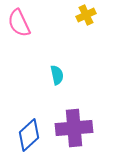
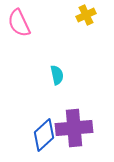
blue diamond: moved 15 px right
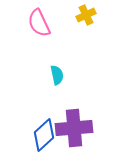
pink semicircle: moved 20 px right
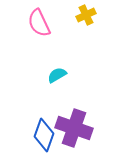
cyan semicircle: rotated 108 degrees counterclockwise
purple cross: rotated 24 degrees clockwise
blue diamond: rotated 28 degrees counterclockwise
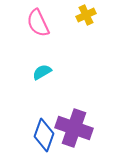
pink semicircle: moved 1 px left
cyan semicircle: moved 15 px left, 3 px up
